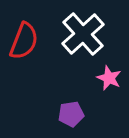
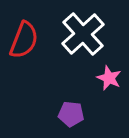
red semicircle: moved 1 px up
purple pentagon: rotated 15 degrees clockwise
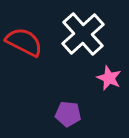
red semicircle: moved 2 px down; rotated 84 degrees counterclockwise
purple pentagon: moved 3 px left
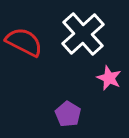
purple pentagon: rotated 25 degrees clockwise
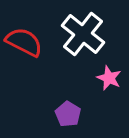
white cross: rotated 9 degrees counterclockwise
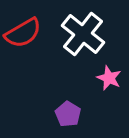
red semicircle: moved 1 px left, 9 px up; rotated 123 degrees clockwise
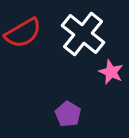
pink star: moved 2 px right, 6 px up
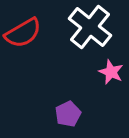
white cross: moved 7 px right, 7 px up
purple pentagon: rotated 15 degrees clockwise
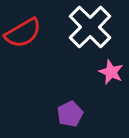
white cross: rotated 6 degrees clockwise
purple pentagon: moved 2 px right
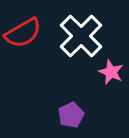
white cross: moved 9 px left, 9 px down
purple pentagon: moved 1 px right, 1 px down
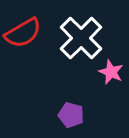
white cross: moved 2 px down
purple pentagon: rotated 30 degrees counterclockwise
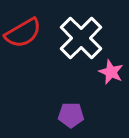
purple pentagon: rotated 15 degrees counterclockwise
